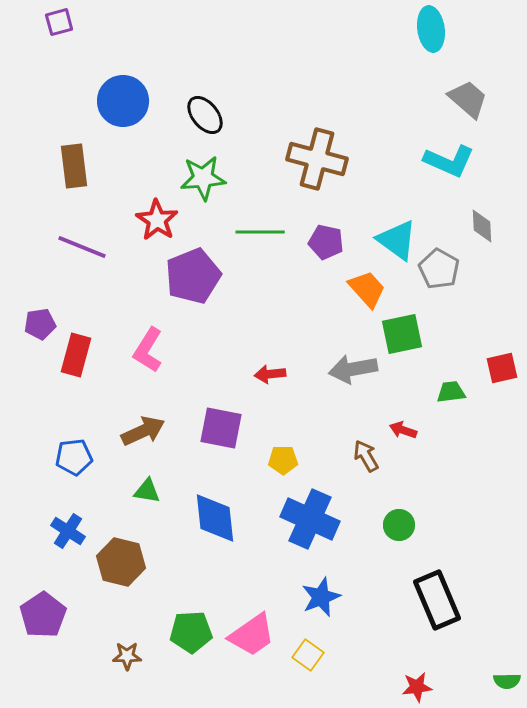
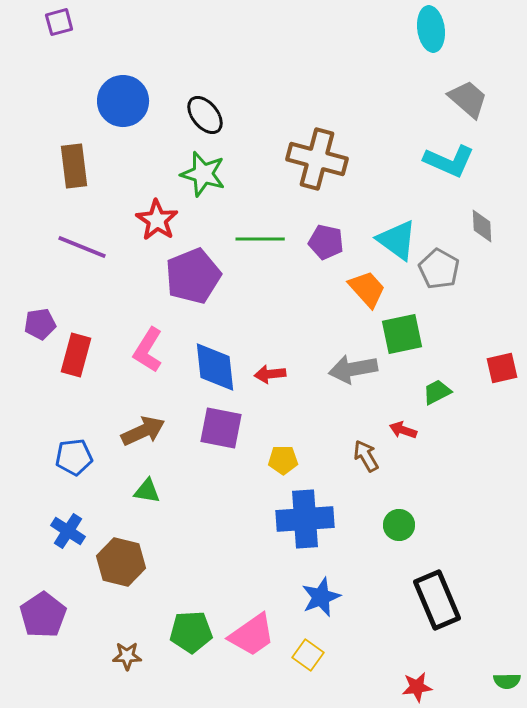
green star at (203, 178): moved 4 px up; rotated 21 degrees clockwise
green line at (260, 232): moved 7 px down
green trapezoid at (451, 392): moved 14 px left; rotated 20 degrees counterclockwise
blue diamond at (215, 518): moved 151 px up
blue cross at (310, 519): moved 5 px left; rotated 28 degrees counterclockwise
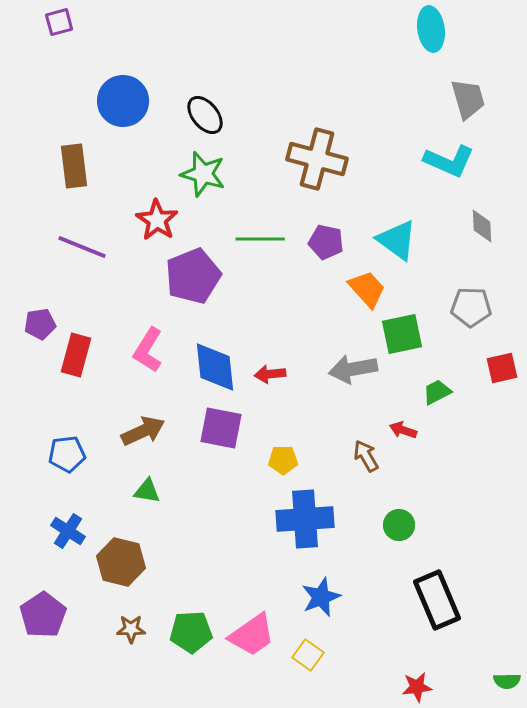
gray trapezoid at (468, 99): rotated 33 degrees clockwise
gray pentagon at (439, 269): moved 32 px right, 38 px down; rotated 27 degrees counterclockwise
blue pentagon at (74, 457): moved 7 px left, 3 px up
brown star at (127, 656): moved 4 px right, 27 px up
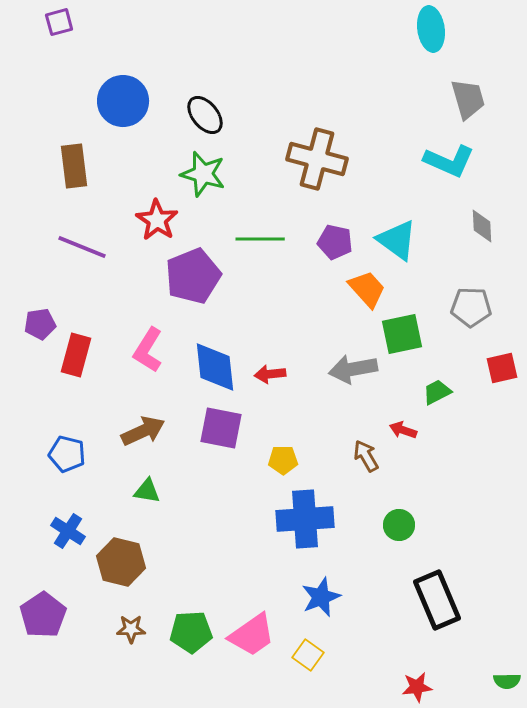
purple pentagon at (326, 242): moved 9 px right
blue pentagon at (67, 454): rotated 21 degrees clockwise
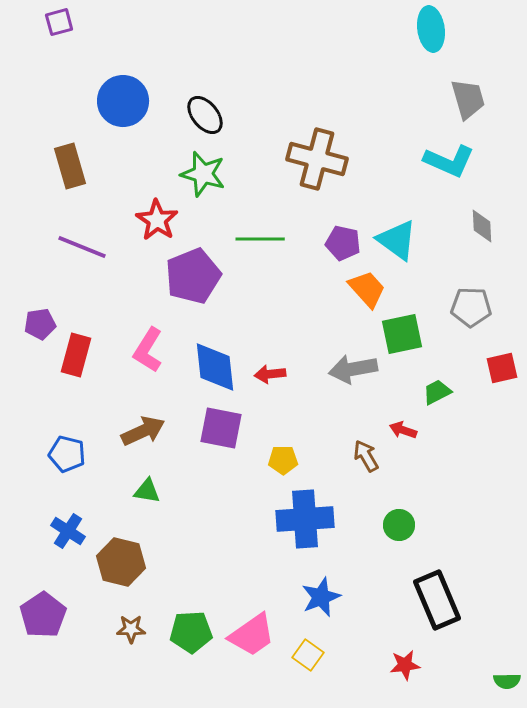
brown rectangle at (74, 166): moved 4 px left; rotated 9 degrees counterclockwise
purple pentagon at (335, 242): moved 8 px right, 1 px down
red star at (417, 687): moved 12 px left, 22 px up
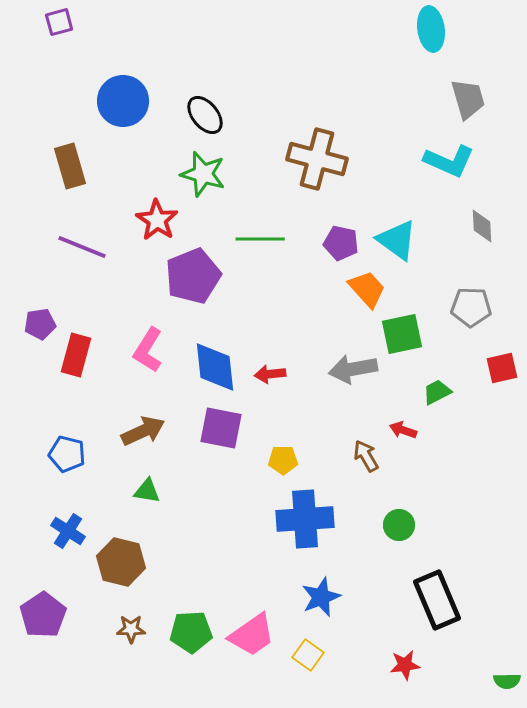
purple pentagon at (343, 243): moved 2 px left
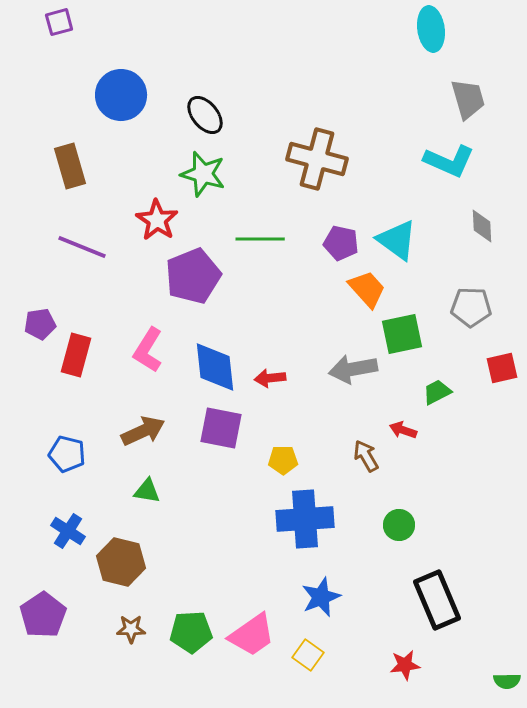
blue circle at (123, 101): moved 2 px left, 6 px up
red arrow at (270, 374): moved 4 px down
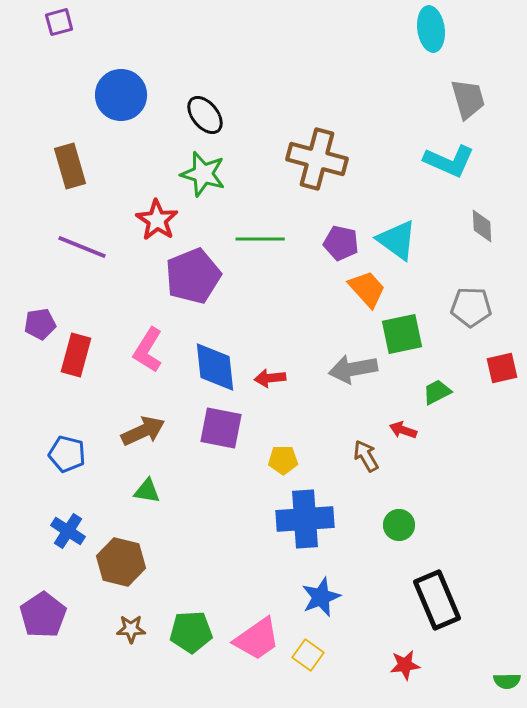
pink trapezoid at (252, 635): moved 5 px right, 4 px down
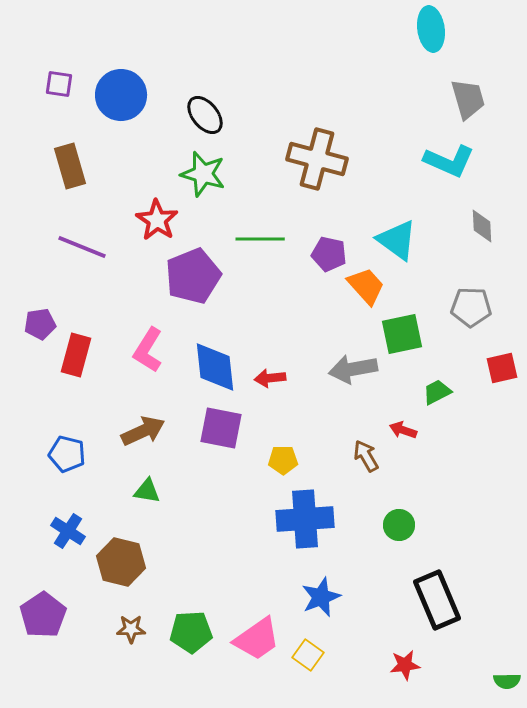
purple square at (59, 22): moved 62 px down; rotated 24 degrees clockwise
purple pentagon at (341, 243): moved 12 px left, 11 px down
orange trapezoid at (367, 289): moved 1 px left, 3 px up
